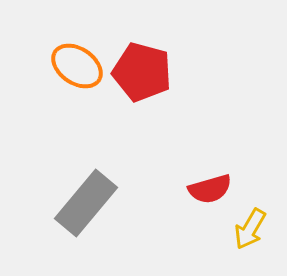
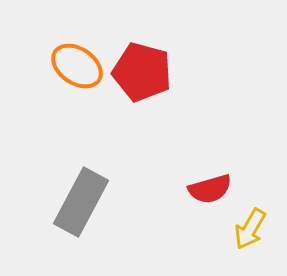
gray rectangle: moved 5 px left, 1 px up; rotated 12 degrees counterclockwise
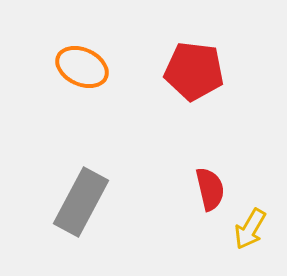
orange ellipse: moved 5 px right, 1 px down; rotated 9 degrees counterclockwise
red pentagon: moved 52 px right, 1 px up; rotated 8 degrees counterclockwise
red semicircle: rotated 87 degrees counterclockwise
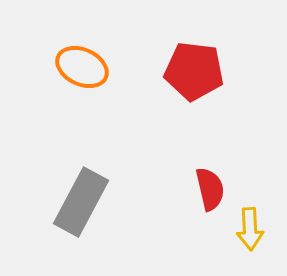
yellow arrow: rotated 33 degrees counterclockwise
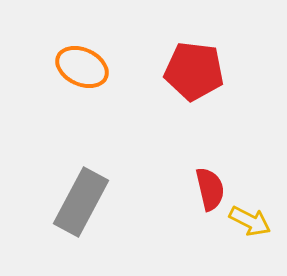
yellow arrow: moved 8 px up; rotated 60 degrees counterclockwise
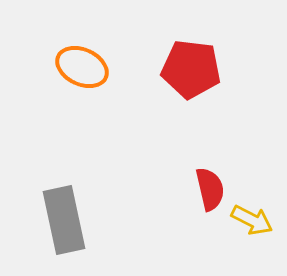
red pentagon: moved 3 px left, 2 px up
gray rectangle: moved 17 px left, 18 px down; rotated 40 degrees counterclockwise
yellow arrow: moved 2 px right, 1 px up
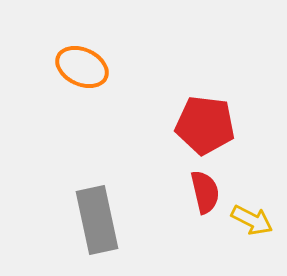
red pentagon: moved 14 px right, 56 px down
red semicircle: moved 5 px left, 3 px down
gray rectangle: moved 33 px right
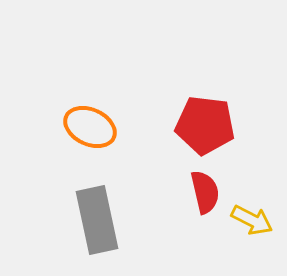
orange ellipse: moved 8 px right, 60 px down
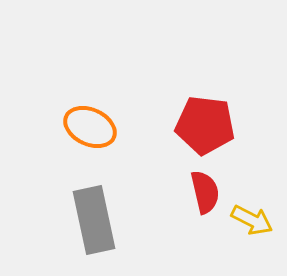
gray rectangle: moved 3 px left
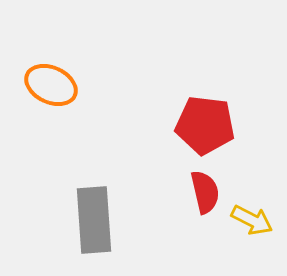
orange ellipse: moved 39 px left, 42 px up
gray rectangle: rotated 8 degrees clockwise
